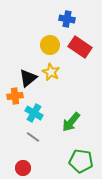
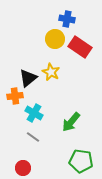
yellow circle: moved 5 px right, 6 px up
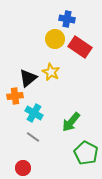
green pentagon: moved 5 px right, 8 px up; rotated 20 degrees clockwise
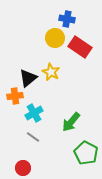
yellow circle: moved 1 px up
cyan cross: rotated 30 degrees clockwise
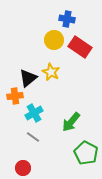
yellow circle: moved 1 px left, 2 px down
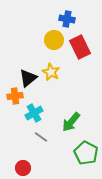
red rectangle: rotated 30 degrees clockwise
gray line: moved 8 px right
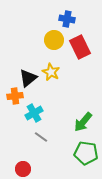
green arrow: moved 12 px right
green pentagon: rotated 20 degrees counterclockwise
red circle: moved 1 px down
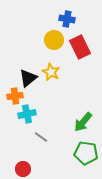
cyan cross: moved 7 px left, 1 px down; rotated 18 degrees clockwise
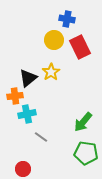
yellow star: rotated 12 degrees clockwise
